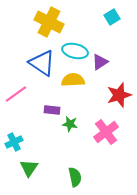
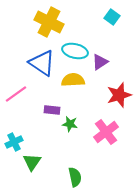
cyan square: rotated 21 degrees counterclockwise
green triangle: moved 3 px right, 6 px up
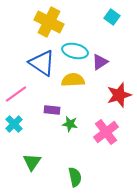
cyan cross: moved 18 px up; rotated 18 degrees counterclockwise
